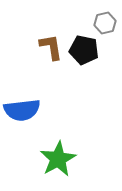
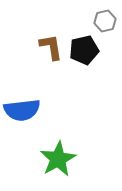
gray hexagon: moved 2 px up
black pentagon: rotated 24 degrees counterclockwise
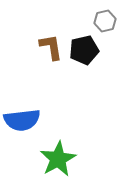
blue semicircle: moved 10 px down
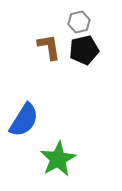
gray hexagon: moved 26 px left, 1 px down
brown L-shape: moved 2 px left
blue semicircle: moved 2 px right; rotated 51 degrees counterclockwise
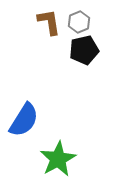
gray hexagon: rotated 10 degrees counterclockwise
brown L-shape: moved 25 px up
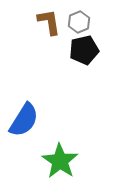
green star: moved 2 px right, 2 px down; rotated 9 degrees counterclockwise
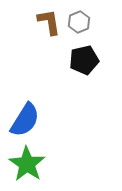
black pentagon: moved 10 px down
blue semicircle: moved 1 px right
green star: moved 33 px left, 3 px down
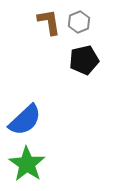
blue semicircle: rotated 15 degrees clockwise
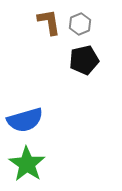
gray hexagon: moved 1 px right, 2 px down
blue semicircle: rotated 27 degrees clockwise
